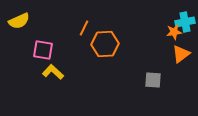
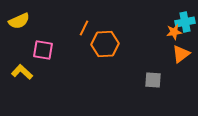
yellow L-shape: moved 31 px left
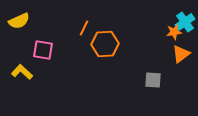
cyan cross: rotated 24 degrees counterclockwise
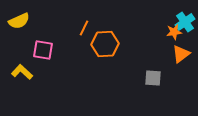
gray square: moved 2 px up
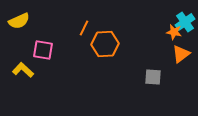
orange star: rotated 21 degrees clockwise
yellow L-shape: moved 1 px right, 2 px up
gray square: moved 1 px up
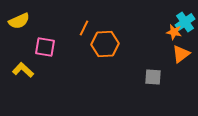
pink square: moved 2 px right, 3 px up
